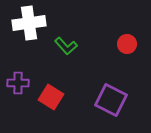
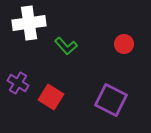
red circle: moved 3 px left
purple cross: rotated 30 degrees clockwise
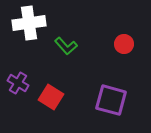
purple square: rotated 12 degrees counterclockwise
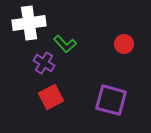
green L-shape: moved 1 px left, 2 px up
purple cross: moved 26 px right, 20 px up
red square: rotated 30 degrees clockwise
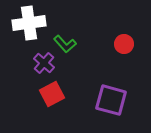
purple cross: rotated 10 degrees clockwise
red square: moved 1 px right, 3 px up
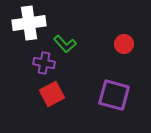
purple cross: rotated 30 degrees counterclockwise
purple square: moved 3 px right, 5 px up
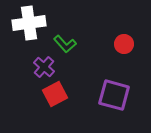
purple cross: moved 4 px down; rotated 30 degrees clockwise
red square: moved 3 px right
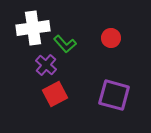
white cross: moved 4 px right, 5 px down
red circle: moved 13 px left, 6 px up
purple cross: moved 2 px right, 2 px up
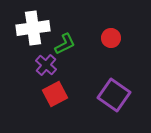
green L-shape: rotated 75 degrees counterclockwise
purple square: rotated 20 degrees clockwise
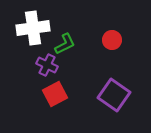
red circle: moved 1 px right, 2 px down
purple cross: moved 1 px right; rotated 15 degrees counterclockwise
